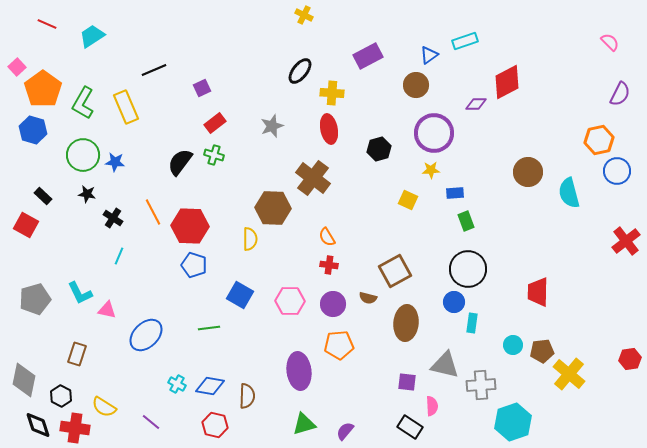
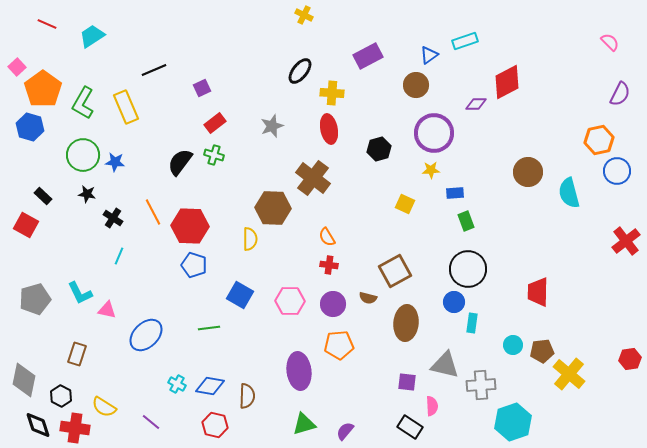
blue hexagon at (33, 130): moved 3 px left, 3 px up
yellow square at (408, 200): moved 3 px left, 4 px down
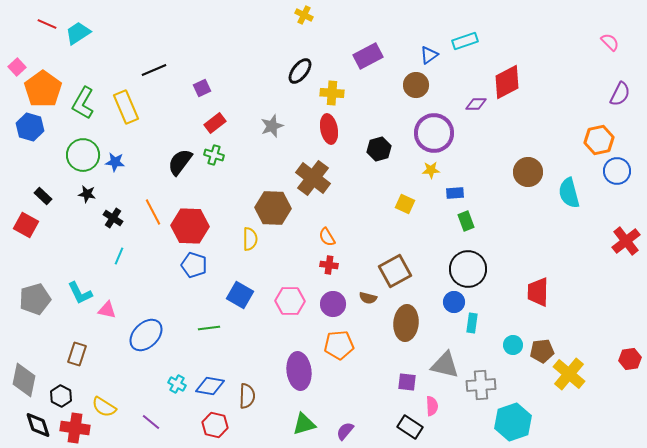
cyan trapezoid at (92, 36): moved 14 px left, 3 px up
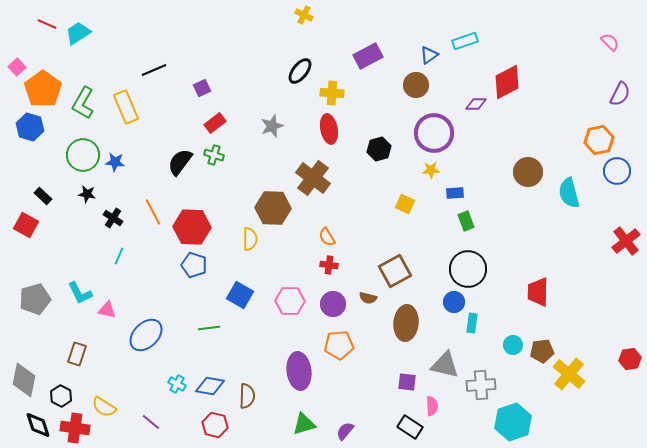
red hexagon at (190, 226): moved 2 px right, 1 px down
